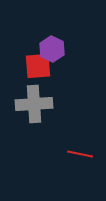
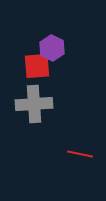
purple hexagon: moved 1 px up
red square: moved 1 px left
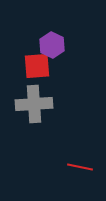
purple hexagon: moved 3 px up
red line: moved 13 px down
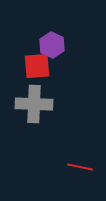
gray cross: rotated 6 degrees clockwise
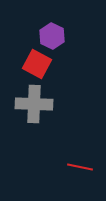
purple hexagon: moved 9 px up
red square: moved 2 px up; rotated 32 degrees clockwise
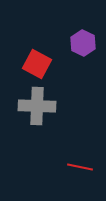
purple hexagon: moved 31 px right, 7 px down
gray cross: moved 3 px right, 2 px down
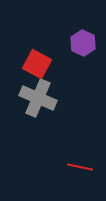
gray cross: moved 1 px right, 8 px up; rotated 21 degrees clockwise
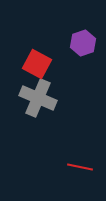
purple hexagon: rotated 15 degrees clockwise
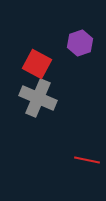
purple hexagon: moved 3 px left
red line: moved 7 px right, 7 px up
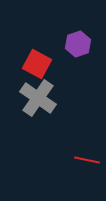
purple hexagon: moved 2 px left, 1 px down
gray cross: rotated 12 degrees clockwise
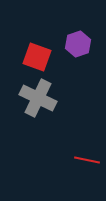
red square: moved 7 px up; rotated 8 degrees counterclockwise
gray cross: rotated 9 degrees counterclockwise
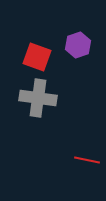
purple hexagon: moved 1 px down
gray cross: rotated 18 degrees counterclockwise
